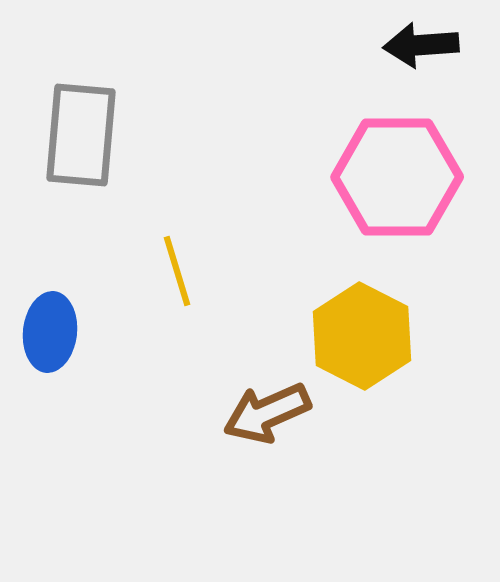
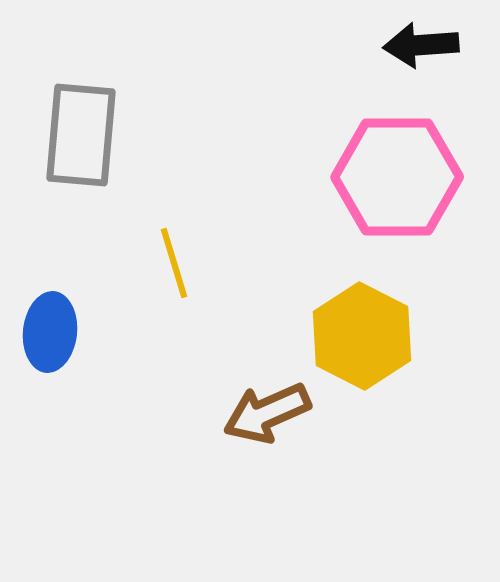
yellow line: moved 3 px left, 8 px up
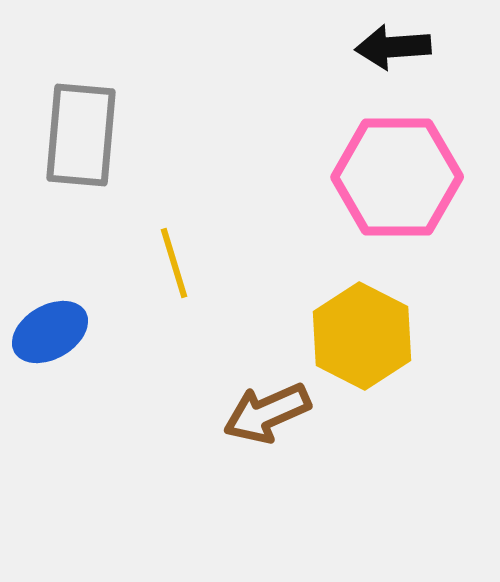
black arrow: moved 28 px left, 2 px down
blue ellipse: rotated 54 degrees clockwise
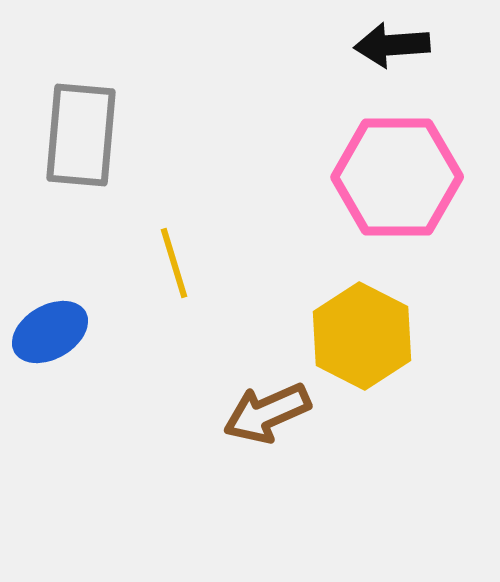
black arrow: moved 1 px left, 2 px up
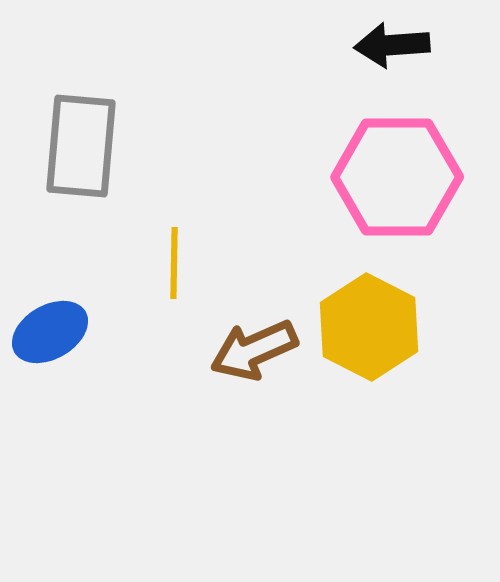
gray rectangle: moved 11 px down
yellow line: rotated 18 degrees clockwise
yellow hexagon: moved 7 px right, 9 px up
brown arrow: moved 13 px left, 63 px up
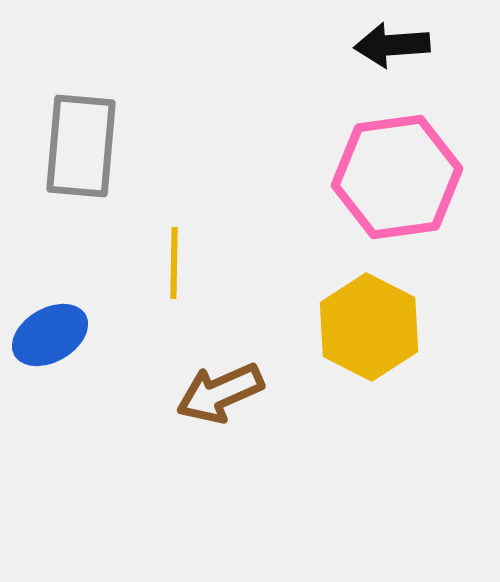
pink hexagon: rotated 8 degrees counterclockwise
blue ellipse: moved 3 px down
brown arrow: moved 34 px left, 43 px down
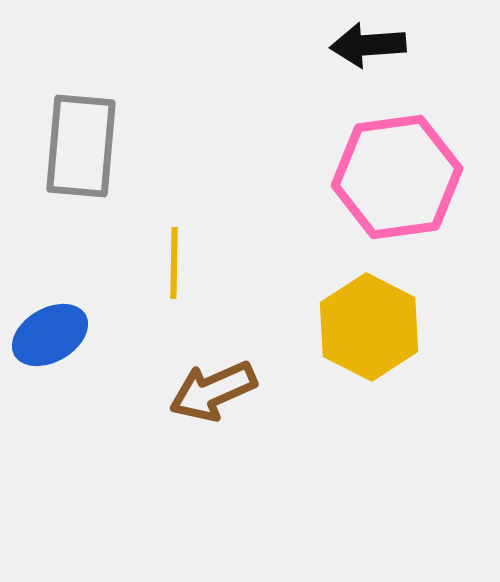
black arrow: moved 24 px left
brown arrow: moved 7 px left, 2 px up
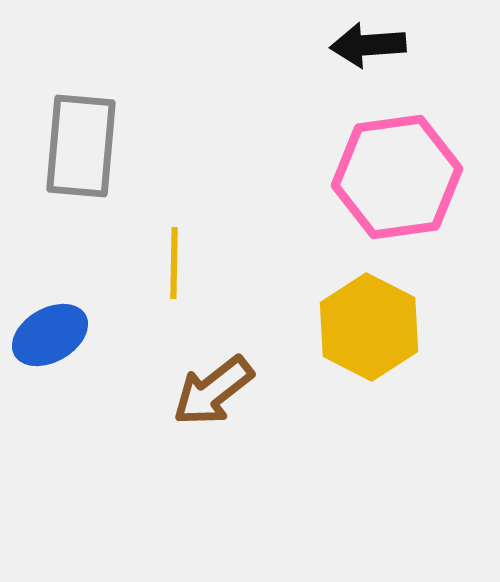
brown arrow: rotated 14 degrees counterclockwise
